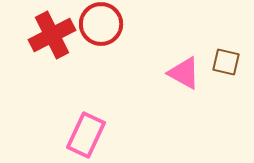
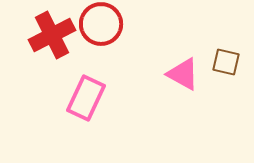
pink triangle: moved 1 px left, 1 px down
pink rectangle: moved 37 px up
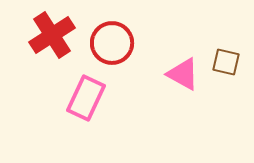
red circle: moved 11 px right, 19 px down
red cross: rotated 6 degrees counterclockwise
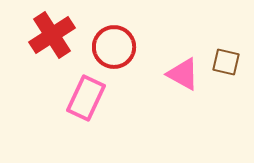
red circle: moved 2 px right, 4 px down
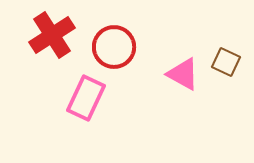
brown square: rotated 12 degrees clockwise
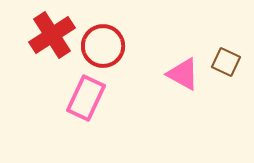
red circle: moved 11 px left, 1 px up
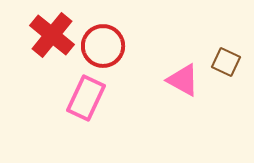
red cross: rotated 18 degrees counterclockwise
pink triangle: moved 6 px down
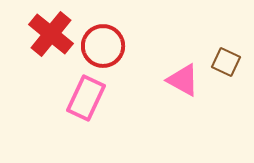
red cross: moved 1 px left, 1 px up
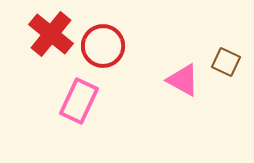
pink rectangle: moved 7 px left, 3 px down
